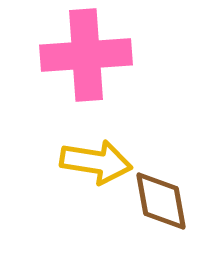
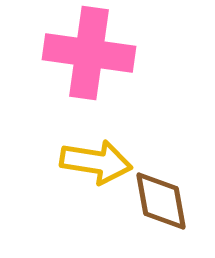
pink cross: moved 3 px right, 2 px up; rotated 12 degrees clockwise
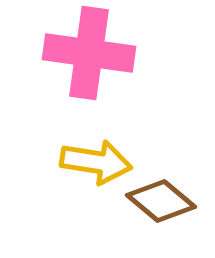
brown diamond: rotated 40 degrees counterclockwise
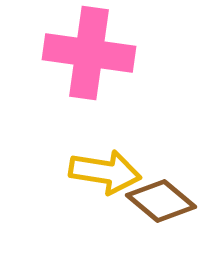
yellow arrow: moved 9 px right, 10 px down
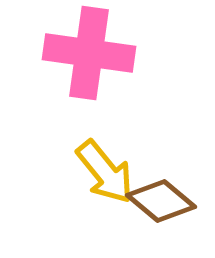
yellow arrow: rotated 42 degrees clockwise
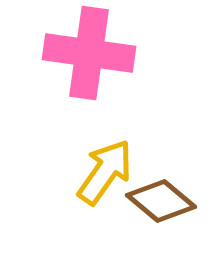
yellow arrow: rotated 106 degrees counterclockwise
